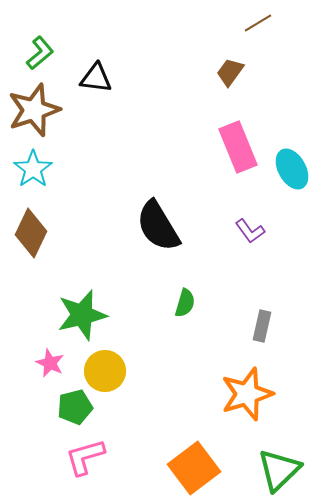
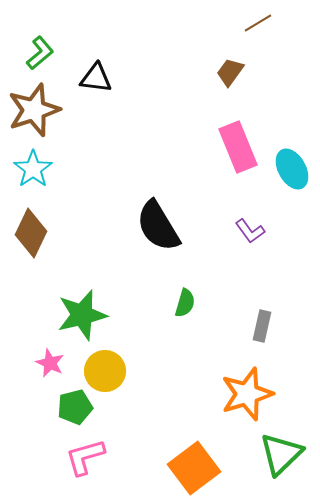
green triangle: moved 2 px right, 16 px up
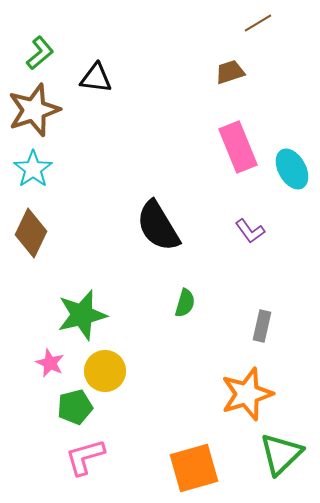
brown trapezoid: rotated 36 degrees clockwise
orange square: rotated 21 degrees clockwise
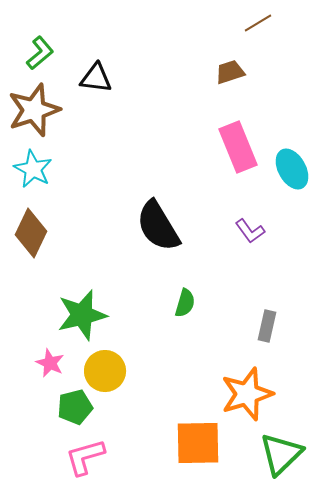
cyan star: rotated 9 degrees counterclockwise
gray rectangle: moved 5 px right
orange square: moved 4 px right, 25 px up; rotated 15 degrees clockwise
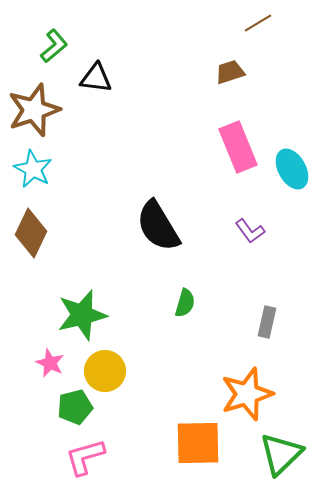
green L-shape: moved 14 px right, 7 px up
gray rectangle: moved 4 px up
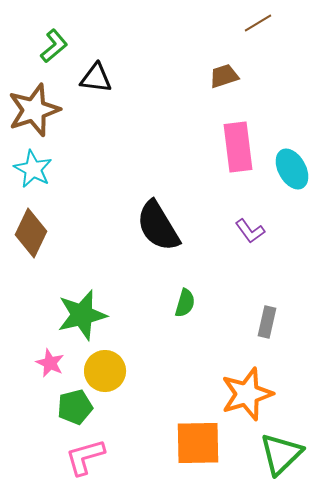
brown trapezoid: moved 6 px left, 4 px down
pink rectangle: rotated 15 degrees clockwise
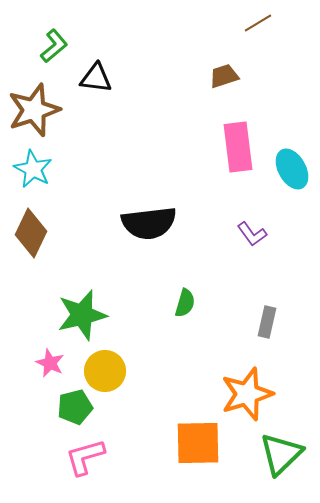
black semicircle: moved 9 px left, 3 px up; rotated 66 degrees counterclockwise
purple L-shape: moved 2 px right, 3 px down
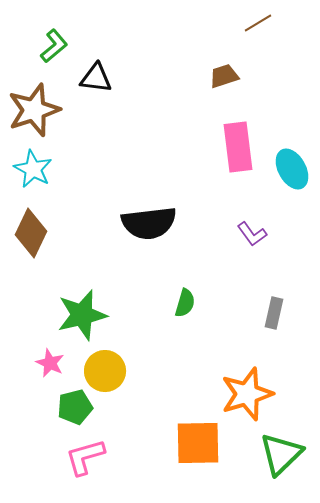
gray rectangle: moved 7 px right, 9 px up
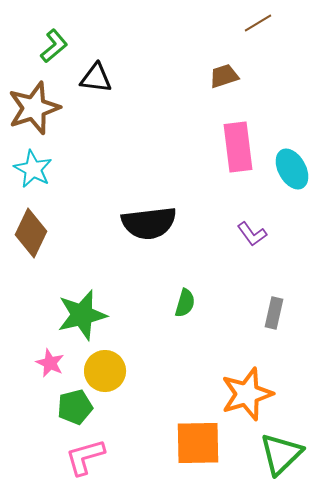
brown star: moved 2 px up
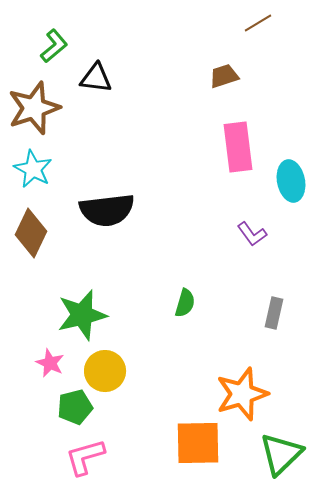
cyan ellipse: moved 1 px left, 12 px down; rotated 18 degrees clockwise
black semicircle: moved 42 px left, 13 px up
orange star: moved 5 px left
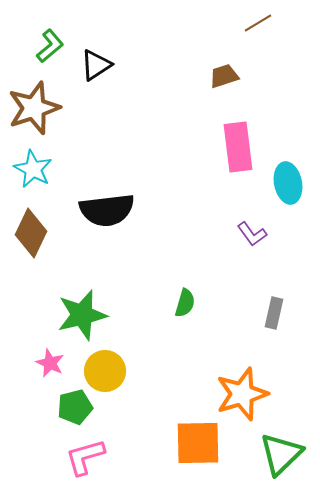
green L-shape: moved 4 px left
black triangle: moved 13 px up; rotated 40 degrees counterclockwise
cyan ellipse: moved 3 px left, 2 px down
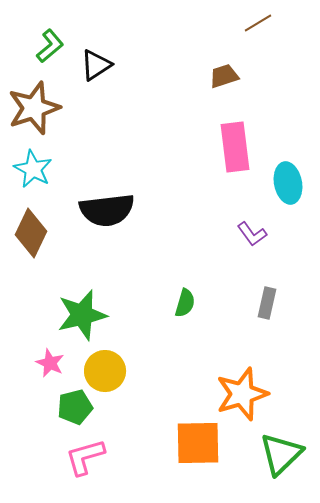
pink rectangle: moved 3 px left
gray rectangle: moved 7 px left, 10 px up
